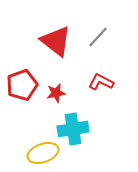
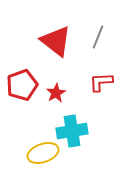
gray line: rotated 20 degrees counterclockwise
red L-shape: rotated 30 degrees counterclockwise
red star: rotated 18 degrees counterclockwise
cyan cross: moved 1 px left, 2 px down
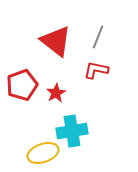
red L-shape: moved 5 px left, 12 px up; rotated 15 degrees clockwise
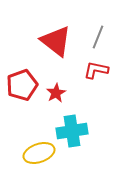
yellow ellipse: moved 4 px left
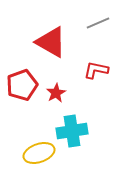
gray line: moved 14 px up; rotated 45 degrees clockwise
red triangle: moved 5 px left, 1 px down; rotated 8 degrees counterclockwise
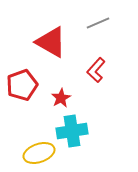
red L-shape: rotated 60 degrees counterclockwise
red star: moved 5 px right, 5 px down
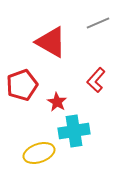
red L-shape: moved 10 px down
red star: moved 4 px left, 4 px down; rotated 12 degrees counterclockwise
cyan cross: moved 2 px right
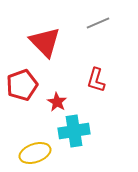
red triangle: moved 6 px left; rotated 16 degrees clockwise
red L-shape: rotated 25 degrees counterclockwise
yellow ellipse: moved 4 px left
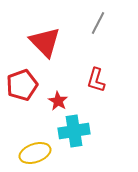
gray line: rotated 40 degrees counterclockwise
red star: moved 1 px right, 1 px up
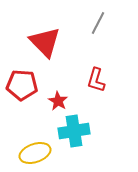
red pentagon: rotated 24 degrees clockwise
